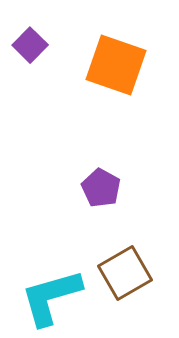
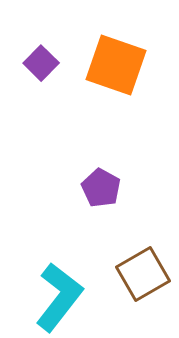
purple square: moved 11 px right, 18 px down
brown square: moved 18 px right, 1 px down
cyan L-shape: moved 8 px right; rotated 144 degrees clockwise
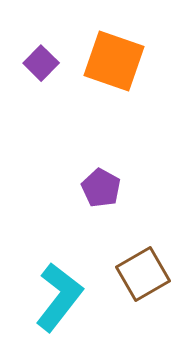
orange square: moved 2 px left, 4 px up
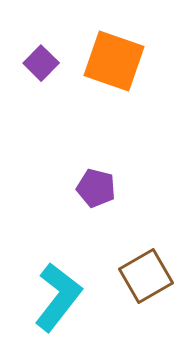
purple pentagon: moved 5 px left; rotated 15 degrees counterclockwise
brown square: moved 3 px right, 2 px down
cyan L-shape: moved 1 px left
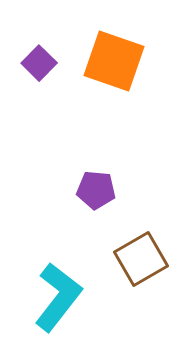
purple square: moved 2 px left
purple pentagon: moved 2 px down; rotated 9 degrees counterclockwise
brown square: moved 5 px left, 17 px up
